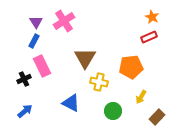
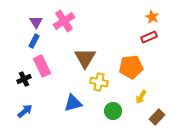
blue triangle: moved 2 px right; rotated 42 degrees counterclockwise
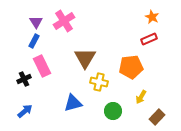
red rectangle: moved 2 px down
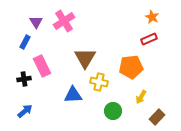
blue rectangle: moved 9 px left, 1 px down
black cross: rotated 16 degrees clockwise
blue triangle: moved 8 px up; rotated 12 degrees clockwise
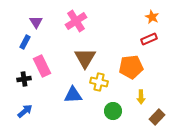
pink cross: moved 12 px right
yellow arrow: rotated 32 degrees counterclockwise
